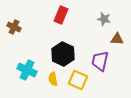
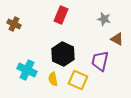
brown cross: moved 3 px up
brown triangle: rotated 24 degrees clockwise
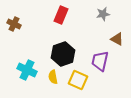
gray star: moved 1 px left, 5 px up; rotated 24 degrees counterclockwise
black hexagon: rotated 15 degrees clockwise
yellow semicircle: moved 2 px up
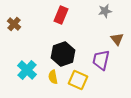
gray star: moved 2 px right, 3 px up
brown cross: rotated 16 degrees clockwise
brown triangle: rotated 24 degrees clockwise
purple trapezoid: moved 1 px right, 1 px up
cyan cross: rotated 18 degrees clockwise
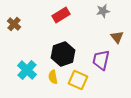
gray star: moved 2 px left
red rectangle: rotated 36 degrees clockwise
brown triangle: moved 2 px up
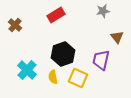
red rectangle: moved 5 px left
brown cross: moved 1 px right, 1 px down
yellow square: moved 2 px up
